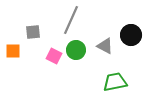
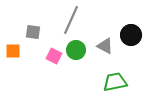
gray square: rotated 14 degrees clockwise
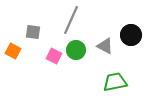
orange square: rotated 28 degrees clockwise
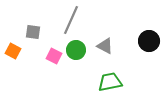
black circle: moved 18 px right, 6 px down
green trapezoid: moved 5 px left
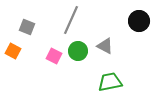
gray square: moved 6 px left, 5 px up; rotated 14 degrees clockwise
black circle: moved 10 px left, 20 px up
green circle: moved 2 px right, 1 px down
